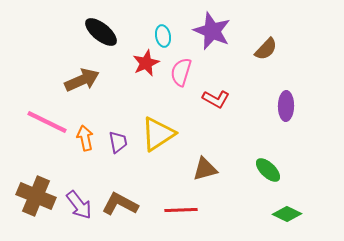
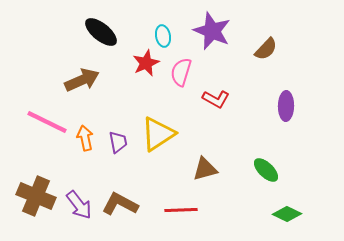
green ellipse: moved 2 px left
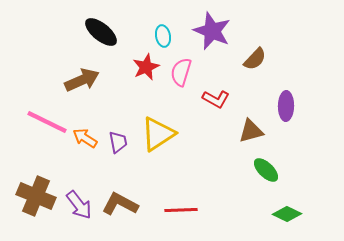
brown semicircle: moved 11 px left, 10 px down
red star: moved 4 px down
orange arrow: rotated 45 degrees counterclockwise
brown triangle: moved 46 px right, 38 px up
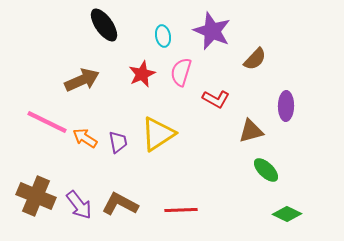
black ellipse: moved 3 px right, 7 px up; rotated 16 degrees clockwise
red star: moved 4 px left, 7 px down
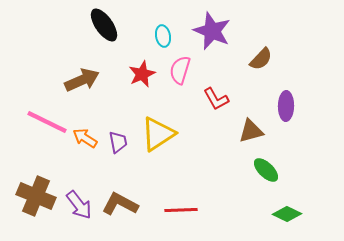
brown semicircle: moved 6 px right
pink semicircle: moved 1 px left, 2 px up
red L-shape: rotated 32 degrees clockwise
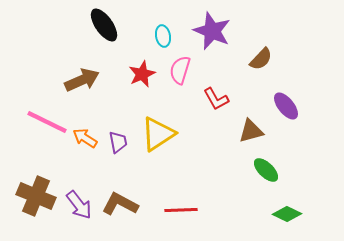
purple ellipse: rotated 40 degrees counterclockwise
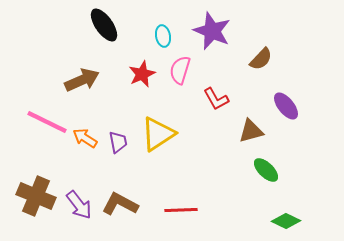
green diamond: moved 1 px left, 7 px down
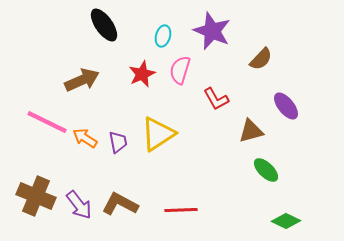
cyan ellipse: rotated 25 degrees clockwise
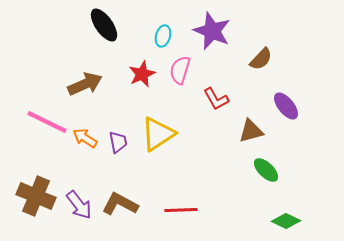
brown arrow: moved 3 px right, 4 px down
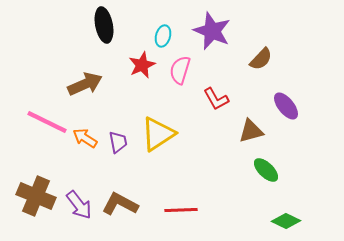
black ellipse: rotated 24 degrees clockwise
red star: moved 9 px up
